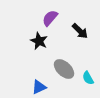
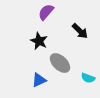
purple semicircle: moved 4 px left, 6 px up
gray ellipse: moved 4 px left, 6 px up
cyan semicircle: rotated 40 degrees counterclockwise
blue triangle: moved 7 px up
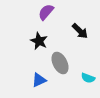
gray ellipse: rotated 20 degrees clockwise
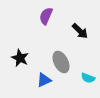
purple semicircle: moved 4 px down; rotated 18 degrees counterclockwise
black star: moved 19 px left, 17 px down
gray ellipse: moved 1 px right, 1 px up
blue triangle: moved 5 px right
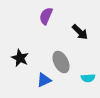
black arrow: moved 1 px down
cyan semicircle: rotated 24 degrees counterclockwise
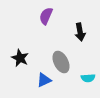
black arrow: rotated 36 degrees clockwise
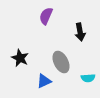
blue triangle: moved 1 px down
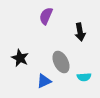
cyan semicircle: moved 4 px left, 1 px up
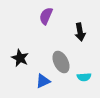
blue triangle: moved 1 px left
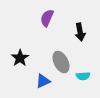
purple semicircle: moved 1 px right, 2 px down
black star: rotated 12 degrees clockwise
cyan semicircle: moved 1 px left, 1 px up
